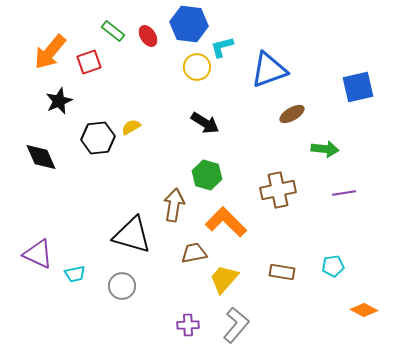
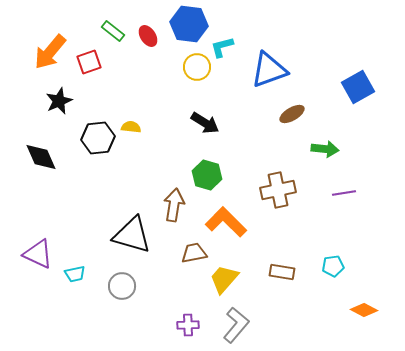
blue square: rotated 16 degrees counterclockwise
yellow semicircle: rotated 36 degrees clockwise
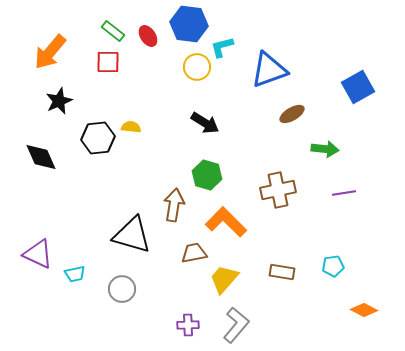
red square: moved 19 px right; rotated 20 degrees clockwise
gray circle: moved 3 px down
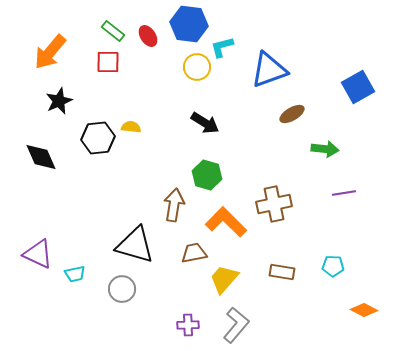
brown cross: moved 4 px left, 14 px down
black triangle: moved 3 px right, 10 px down
cyan pentagon: rotated 10 degrees clockwise
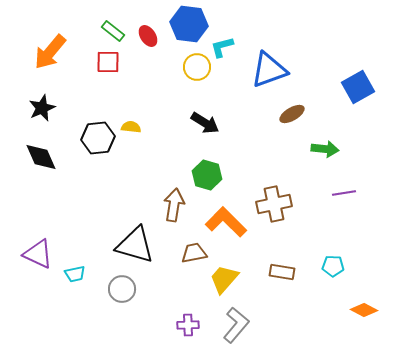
black star: moved 17 px left, 7 px down
